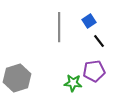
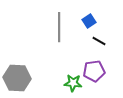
black line: rotated 24 degrees counterclockwise
gray hexagon: rotated 20 degrees clockwise
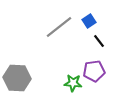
gray line: rotated 52 degrees clockwise
black line: rotated 24 degrees clockwise
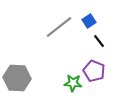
purple pentagon: rotated 30 degrees clockwise
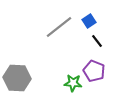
black line: moved 2 px left
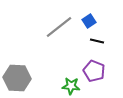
black line: rotated 40 degrees counterclockwise
green star: moved 2 px left, 3 px down
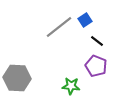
blue square: moved 4 px left, 1 px up
black line: rotated 24 degrees clockwise
purple pentagon: moved 2 px right, 5 px up
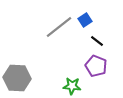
green star: moved 1 px right
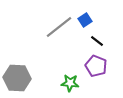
green star: moved 2 px left, 3 px up
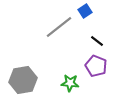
blue square: moved 9 px up
gray hexagon: moved 6 px right, 2 px down; rotated 12 degrees counterclockwise
